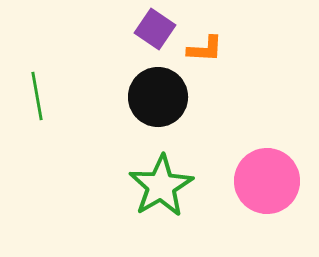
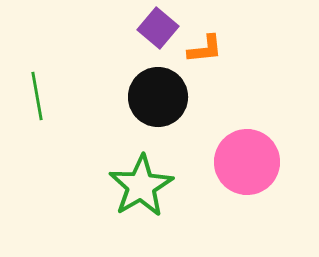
purple square: moved 3 px right, 1 px up; rotated 6 degrees clockwise
orange L-shape: rotated 9 degrees counterclockwise
pink circle: moved 20 px left, 19 px up
green star: moved 20 px left
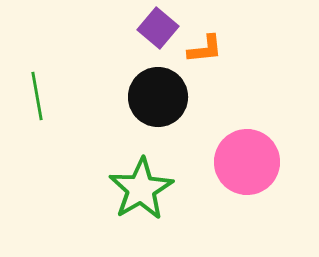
green star: moved 3 px down
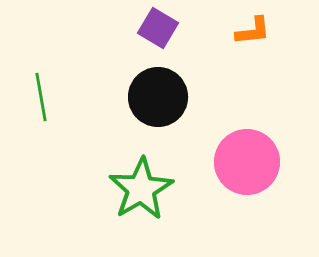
purple square: rotated 9 degrees counterclockwise
orange L-shape: moved 48 px right, 18 px up
green line: moved 4 px right, 1 px down
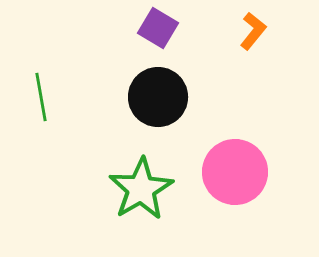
orange L-shape: rotated 45 degrees counterclockwise
pink circle: moved 12 px left, 10 px down
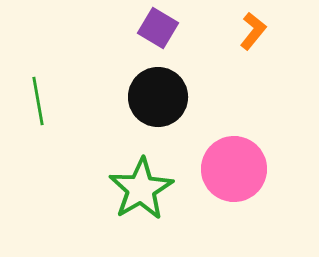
green line: moved 3 px left, 4 px down
pink circle: moved 1 px left, 3 px up
